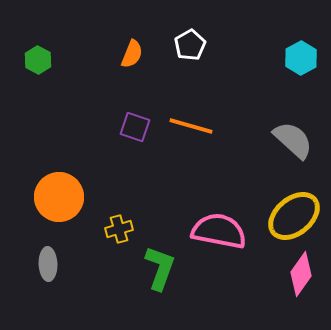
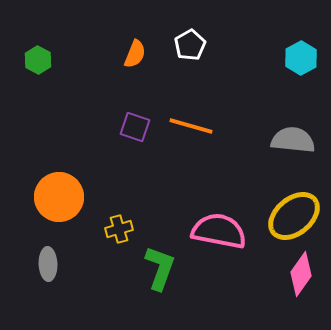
orange semicircle: moved 3 px right
gray semicircle: rotated 36 degrees counterclockwise
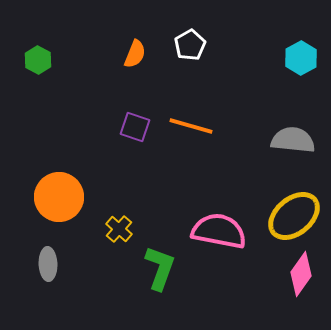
yellow cross: rotated 32 degrees counterclockwise
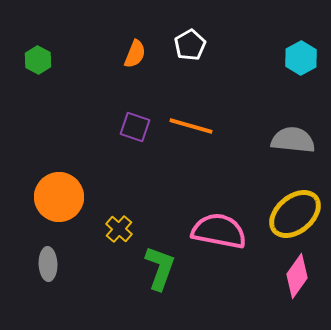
yellow ellipse: moved 1 px right, 2 px up
pink diamond: moved 4 px left, 2 px down
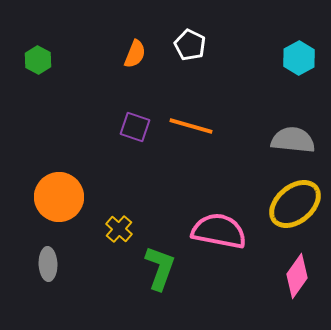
white pentagon: rotated 16 degrees counterclockwise
cyan hexagon: moved 2 px left
yellow ellipse: moved 10 px up
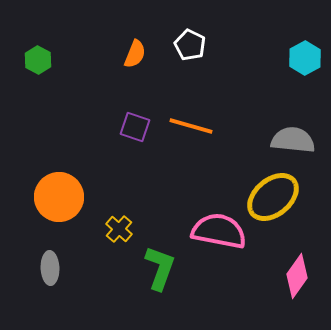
cyan hexagon: moved 6 px right
yellow ellipse: moved 22 px left, 7 px up
gray ellipse: moved 2 px right, 4 px down
